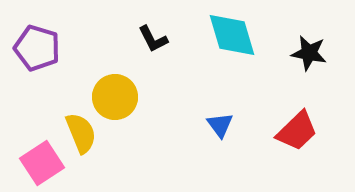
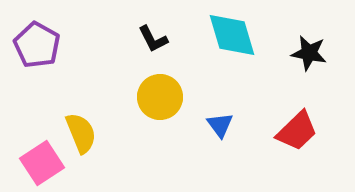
purple pentagon: moved 3 px up; rotated 12 degrees clockwise
yellow circle: moved 45 px right
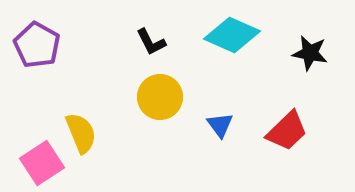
cyan diamond: rotated 50 degrees counterclockwise
black L-shape: moved 2 px left, 3 px down
black star: moved 1 px right
red trapezoid: moved 10 px left
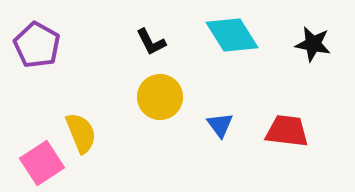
cyan diamond: rotated 34 degrees clockwise
black star: moved 3 px right, 9 px up
red trapezoid: rotated 129 degrees counterclockwise
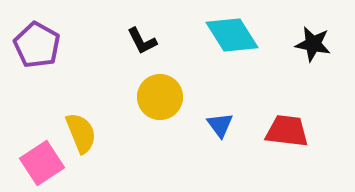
black L-shape: moved 9 px left, 1 px up
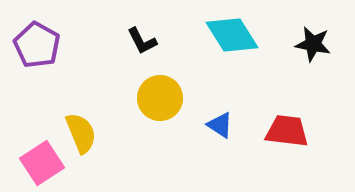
yellow circle: moved 1 px down
blue triangle: rotated 20 degrees counterclockwise
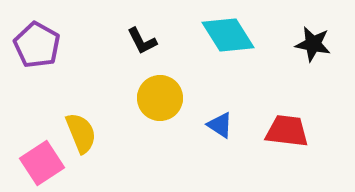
cyan diamond: moved 4 px left
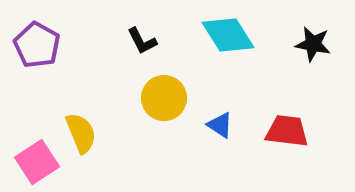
yellow circle: moved 4 px right
pink square: moved 5 px left, 1 px up
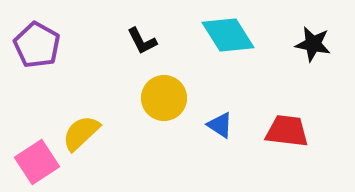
yellow semicircle: rotated 111 degrees counterclockwise
